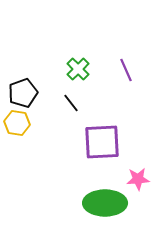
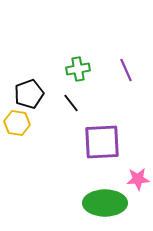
green cross: rotated 35 degrees clockwise
black pentagon: moved 6 px right, 1 px down
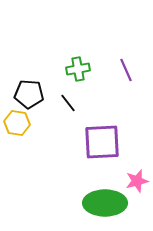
black pentagon: rotated 24 degrees clockwise
black line: moved 3 px left
pink star: moved 1 px left, 2 px down; rotated 10 degrees counterclockwise
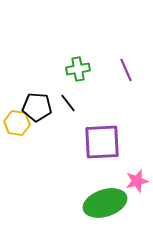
black pentagon: moved 8 px right, 13 px down
green ellipse: rotated 18 degrees counterclockwise
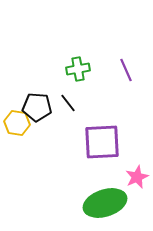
pink star: moved 4 px up; rotated 10 degrees counterclockwise
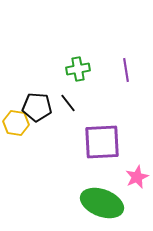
purple line: rotated 15 degrees clockwise
yellow hexagon: moved 1 px left
green ellipse: moved 3 px left; rotated 39 degrees clockwise
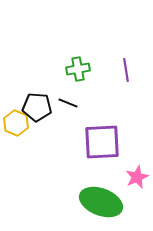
black line: rotated 30 degrees counterclockwise
yellow hexagon: rotated 15 degrees clockwise
green ellipse: moved 1 px left, 1 px up
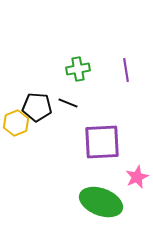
yellow hexagon: rotated 15 degrees clockwise
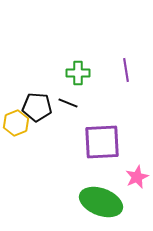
green cross: moved 4 px down; rotated 10 degrees clockwise
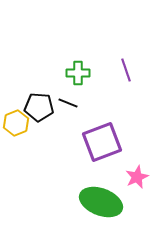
purple line: rotated 10 degrees counterclockwise
black pentagon: moved 2 px right
purple square: rotated 18 degrees counterclockwise
